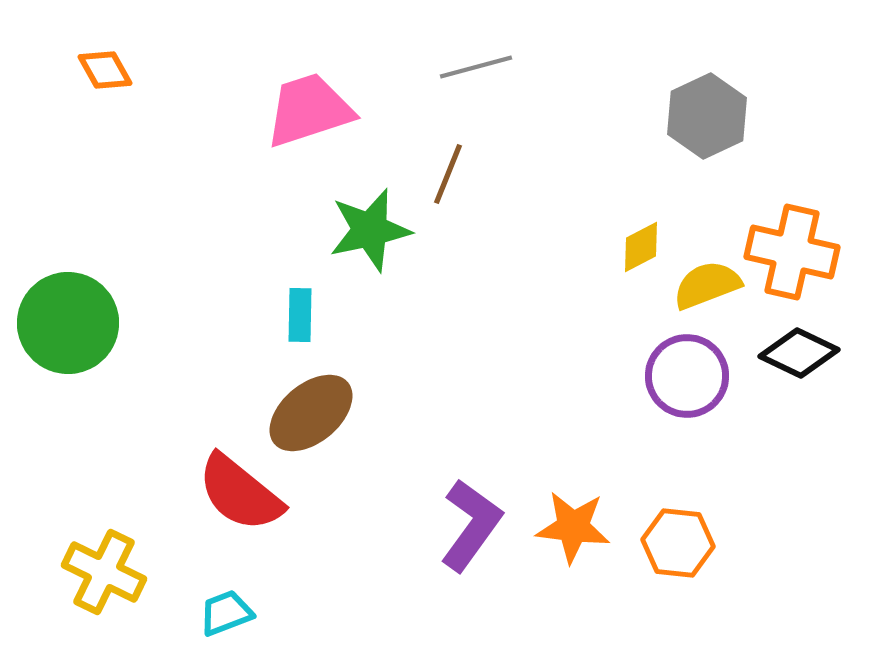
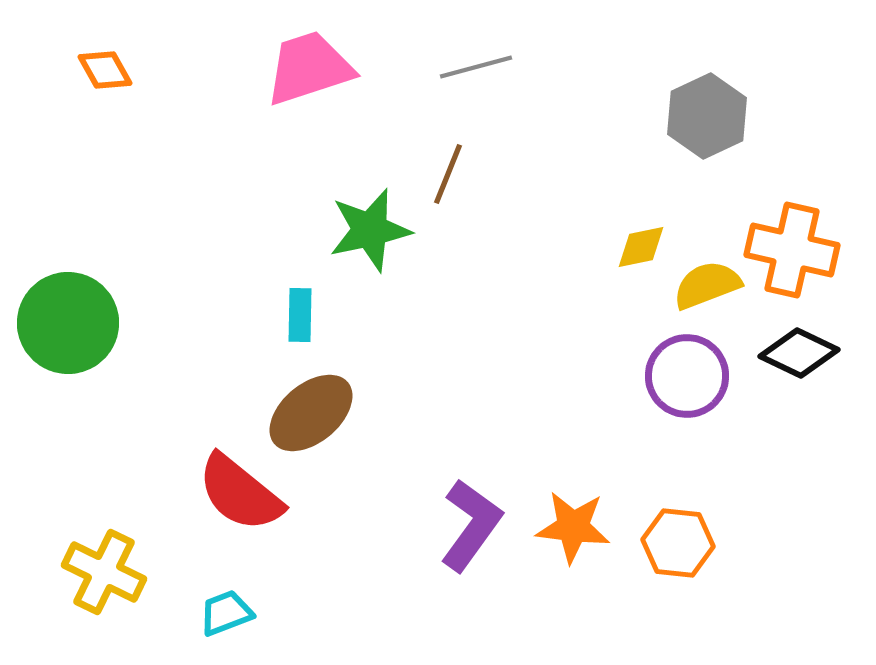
pink trapezoid: moved 42 px up
yellow diamond: rotated 16 degrees clockwise
orange cross: moved 2 px up
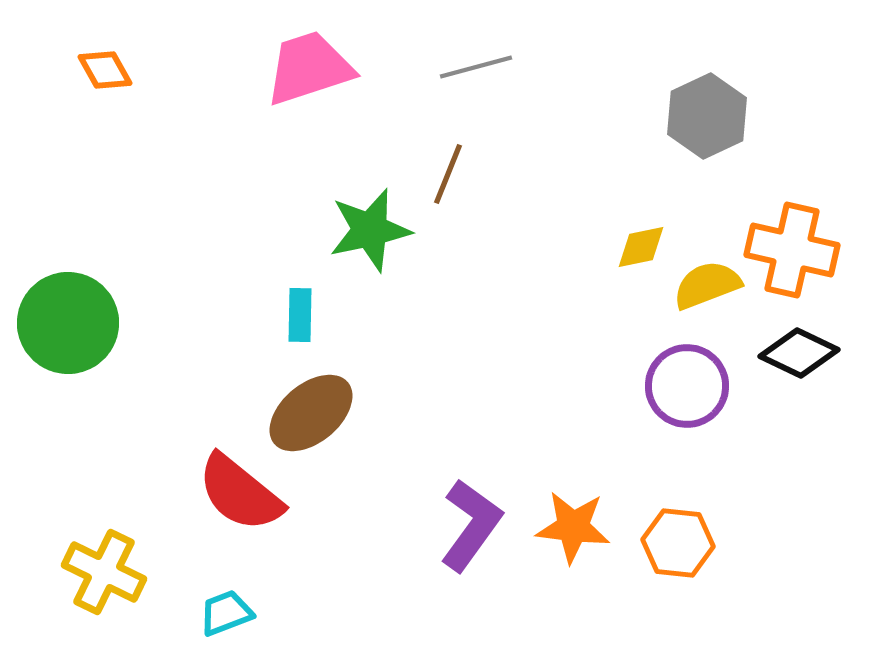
purple circle: moved 10 px down
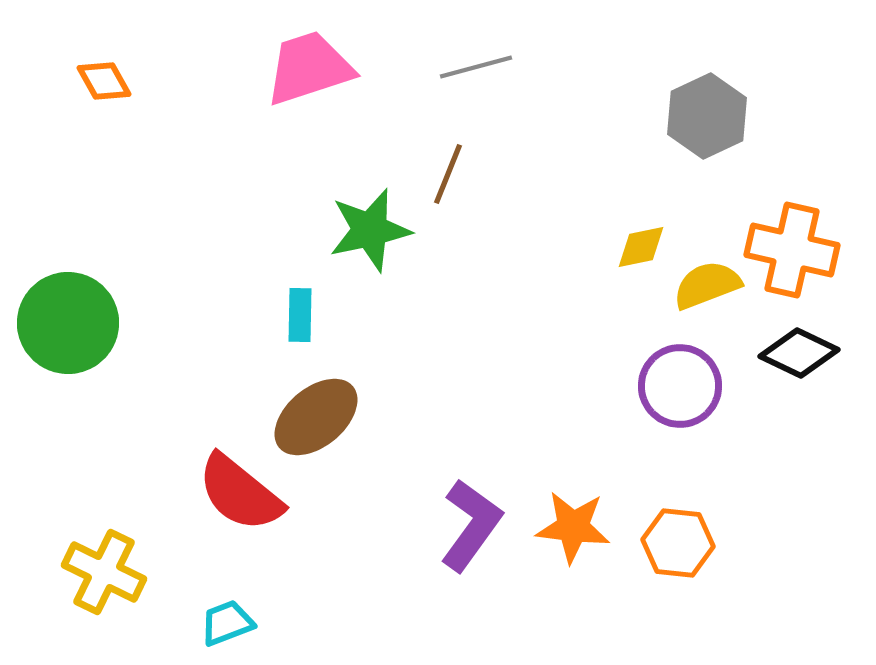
orange diamond: moved 1 px left, 11 px down
purple circle: moved 7 px left
brown ellipse: moved 5 px right, 4 px down
cyan trapezoid: moved 1 px right, 10 px down
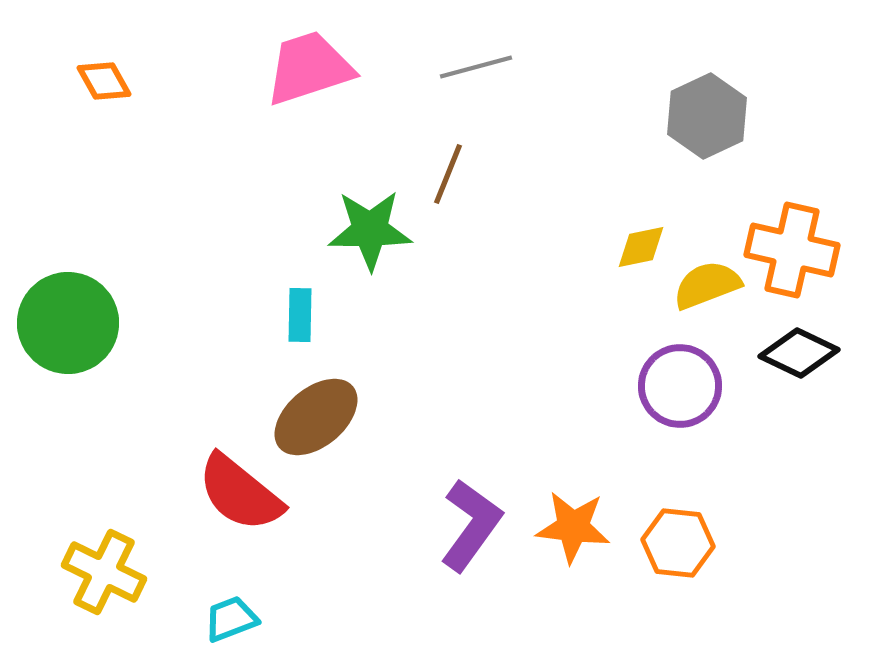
green star: rotated 12 degrees clockwise
cyan trapezoid: moved 4 px right, 4 px up
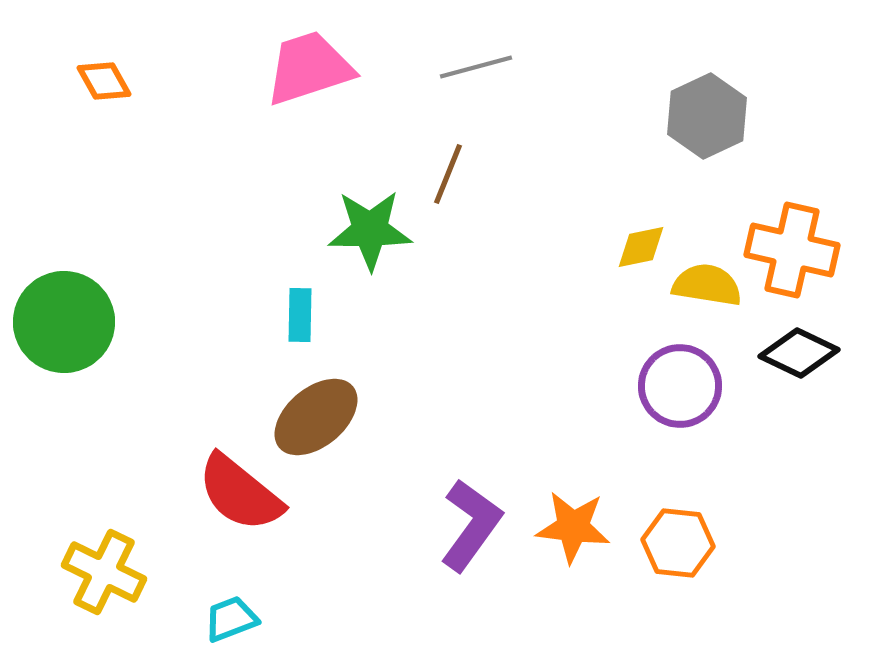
yellow semicircle: rotated 30 degrees clockwise
green circle: moved 4 px left, 1 px up
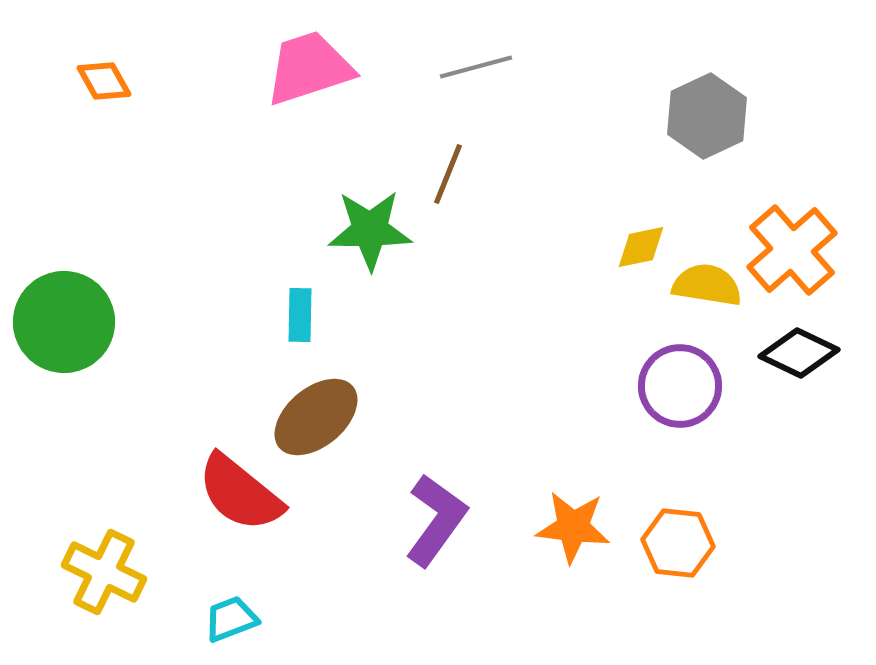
orange cross: rotated 36 degrees clockwise
purple L-shape: moved 35 px left, 5 px up
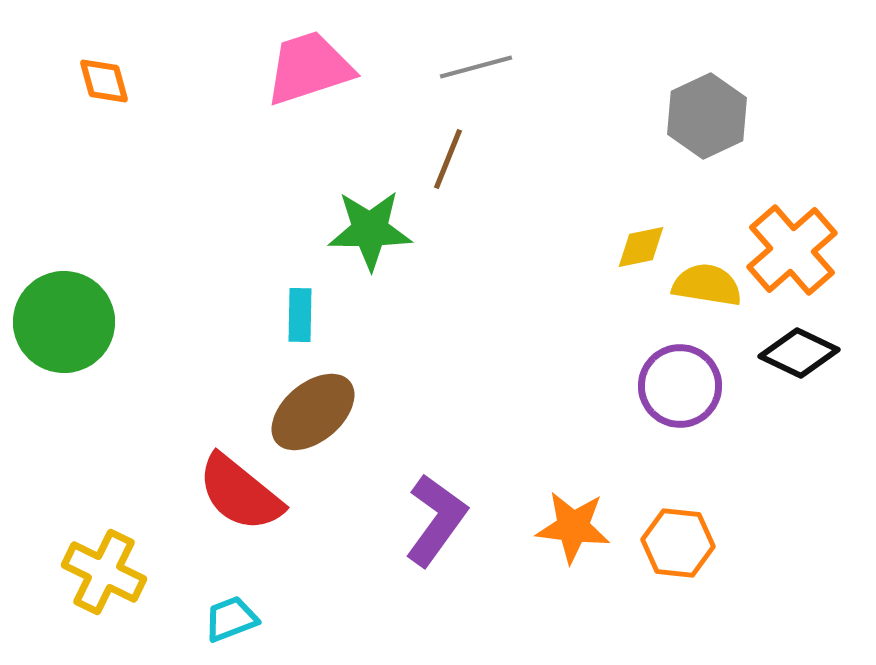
orange diamond: rotated 14 degrees clockwise
brown line: moved 15 px up
brown ellipse: moved 3 px left, 5 px up
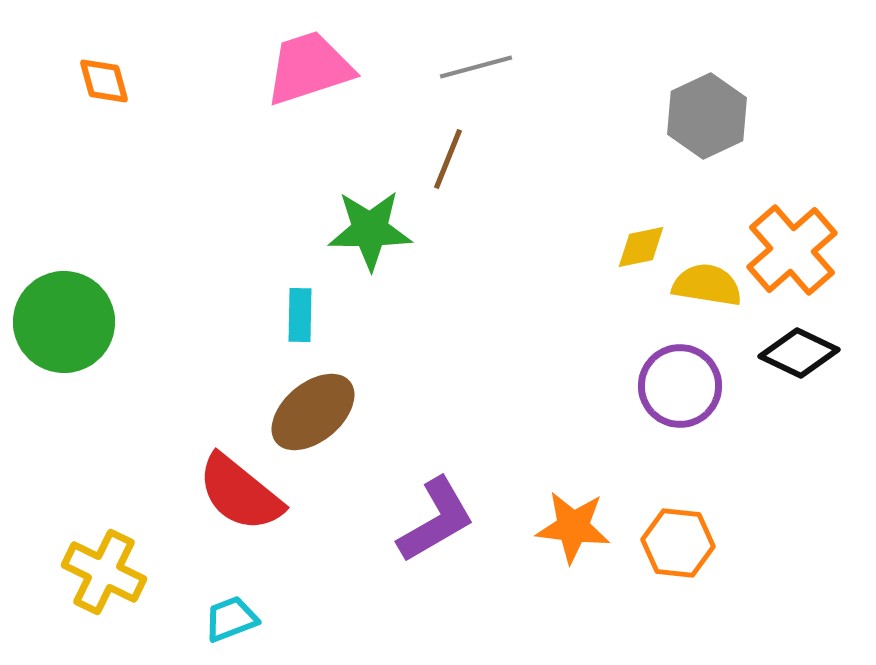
purple L-shape: rotated 24 degrees clockwise
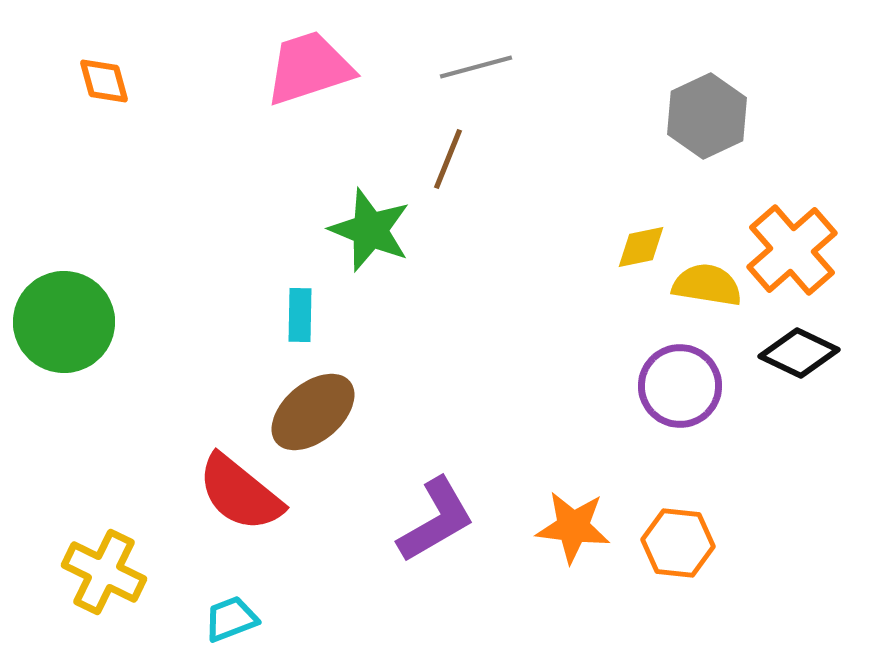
green star: rotated 22 degrees clockwise
